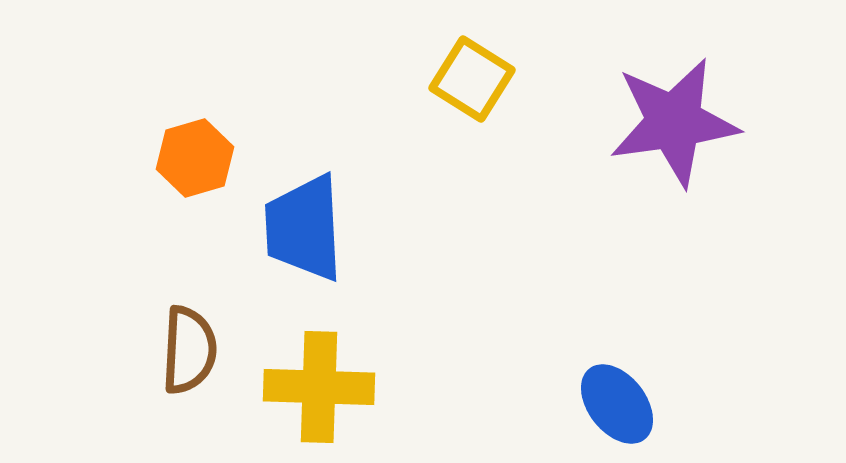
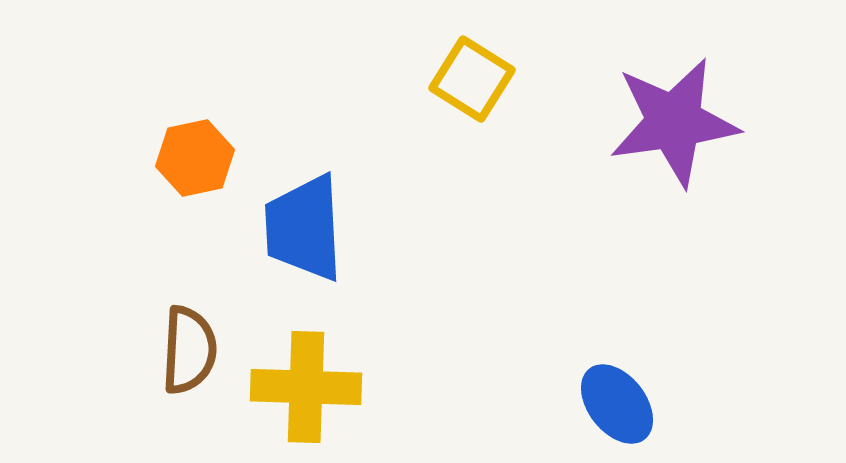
orange hexagon: rotated 4 degrees clockwise
yellow cross: moved 13 px left
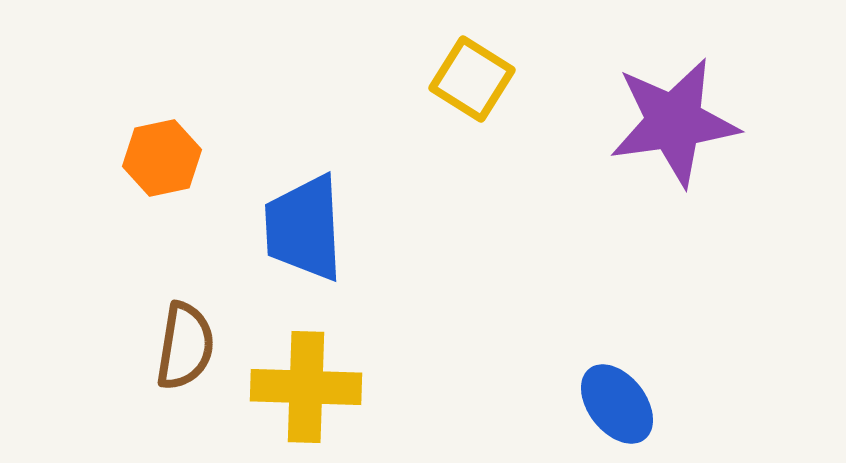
orange hexagon: moved 33 px left
brown semicircle: moved 4 px left, 4 px up; rotated 6 degrees clockwise
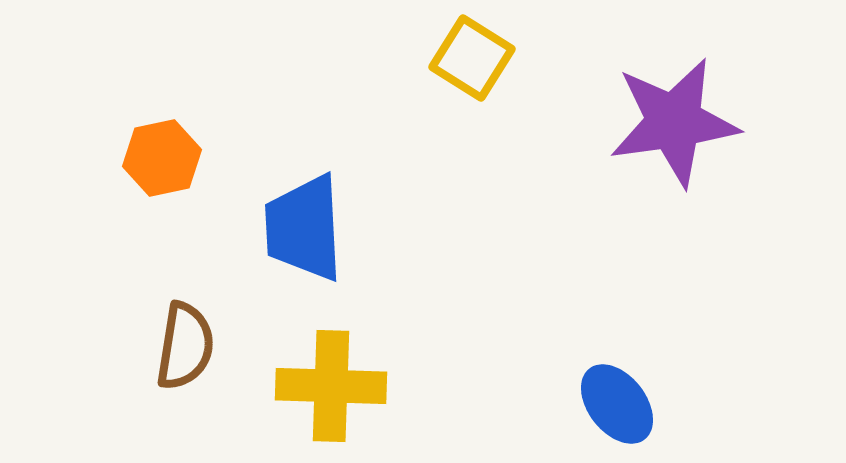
yellow square: moved 21 px up
yellow cross: moved 25 px right, 1 px up
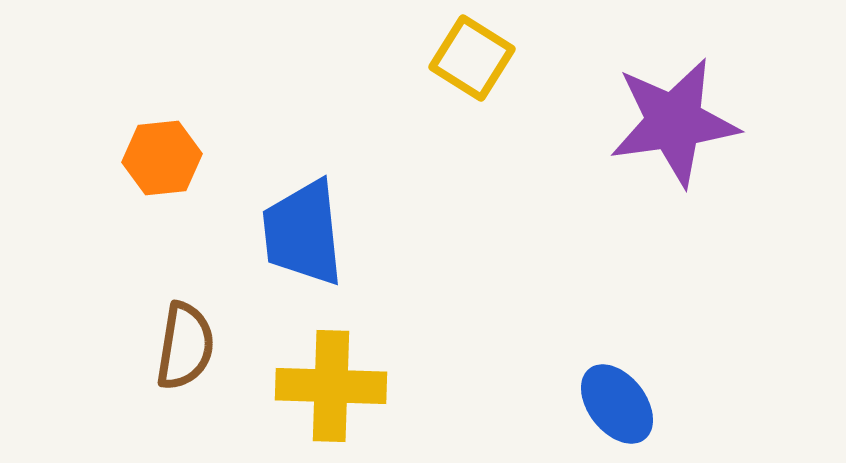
orange hexagon: rotated 6 degrees clockwise
blue trapezoid: moved 1 px left, 5 px down; rotated 3 degrees counterclockwise
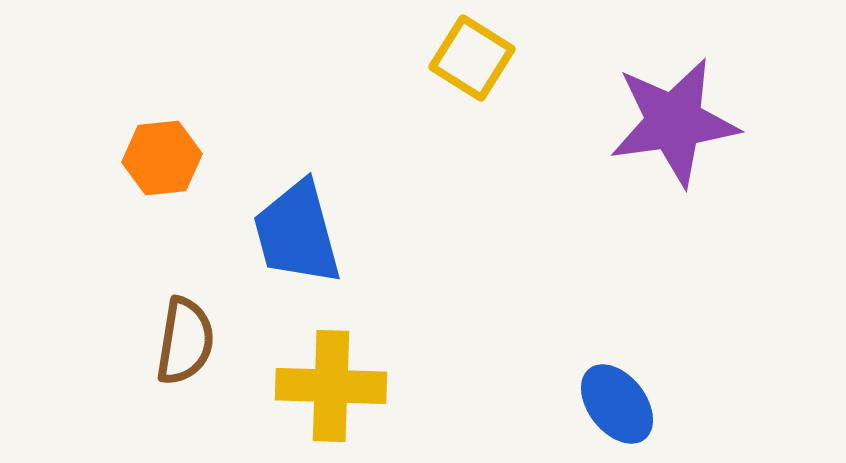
blue trapezoid: moved 6 px left; rotated 9 degrees counterclockwise
brown semicircle: moved 5 px up
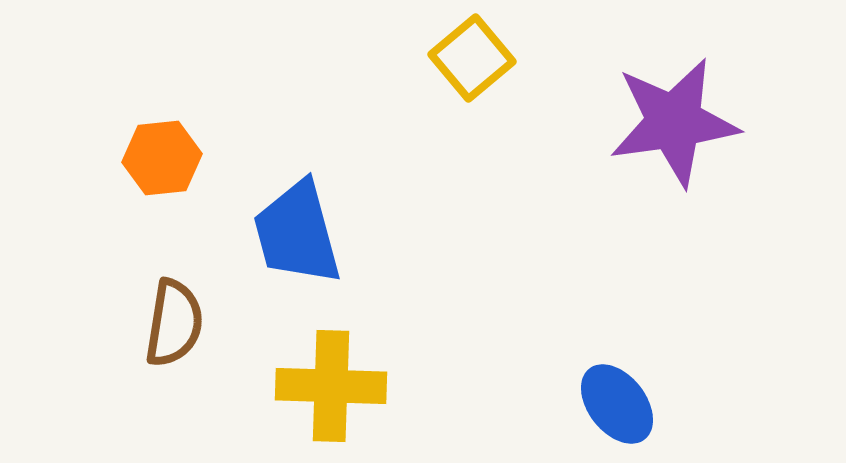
yellow square: rotated 18 degrees clockwise
brown semicircle: moved 11 px left, 18 px up
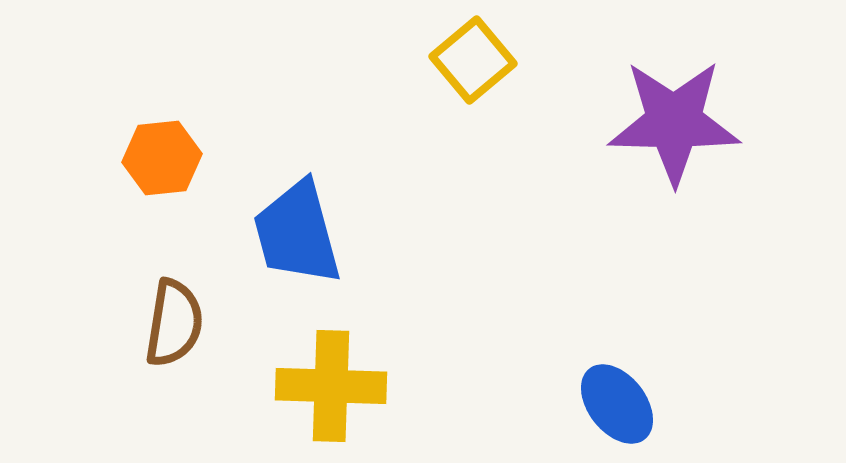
yellow square: moved 1 px right, 2 px down
purple star: rotated 9 degrees clockwise
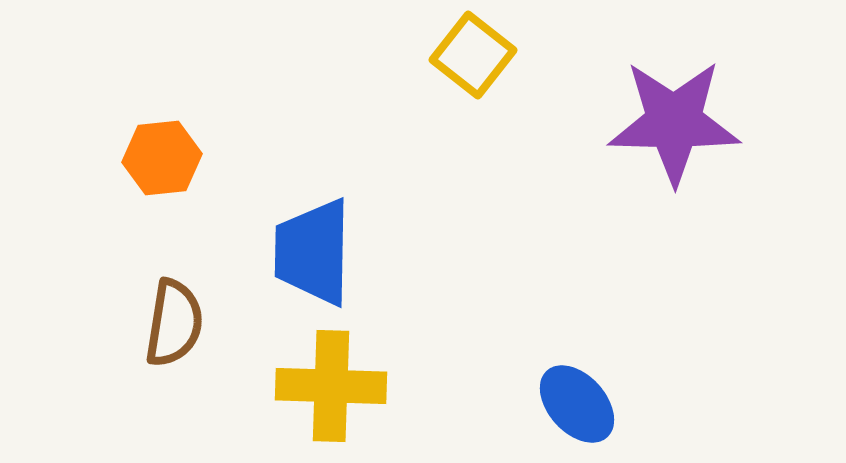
yellow square: moved 5 px up; rotated 12 degrees counterclockwise
blue trapezoid: moved 16 px right, 19 px down; rotated 16 degrees clockwise
blue ellipse: moved 40 px left; rotated 4 degrees counterclockwise
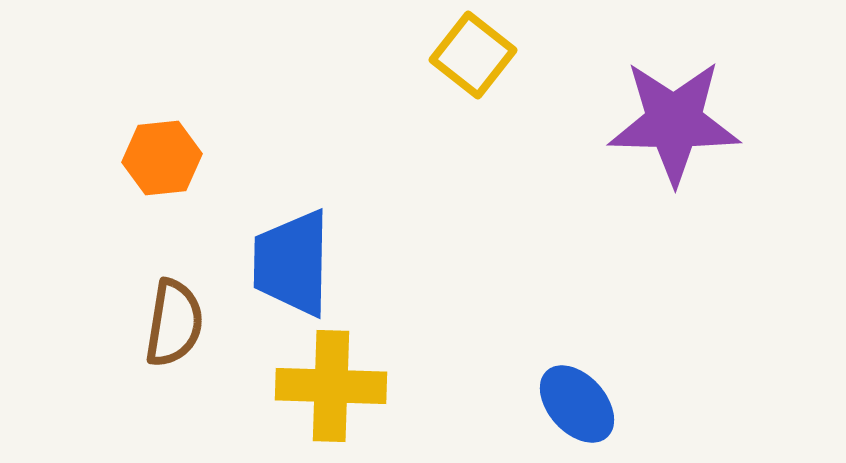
blue trapezoid: moved 21 px left, 11 px down
